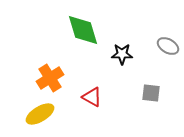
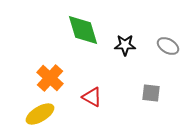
black star: moved 3 px right, 9 px up
orange cross: rotated 16 degrees counterclockwise
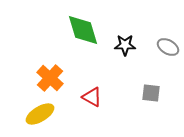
gray ellipse: moved 1 px down
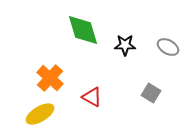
gray square: rotated 24 degrees clockwise
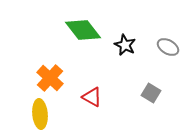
green diamond: rotated 21 degrees counterclockwise
black star: rotated 25 degrees clockwise
yellow ellipse: rotated 64 degrees counterclockwise
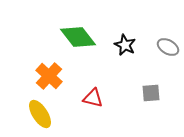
green diamond: moved 5 px left, 7 px down
orange cross: moved 1 px left, 2 px up
gray square: rotated 36 degrees counterclockwise
red triangle: moved 1 px right, 1 px down; rotated 15 degrees counterclockwise
yellow ellipse: rotated 28 degrees counterclockwise
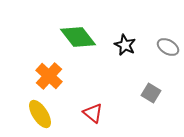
gray square: rotated 36 degrees clockwise
red triangle: moved 15 px down; rotated 25 degrees clockwise
